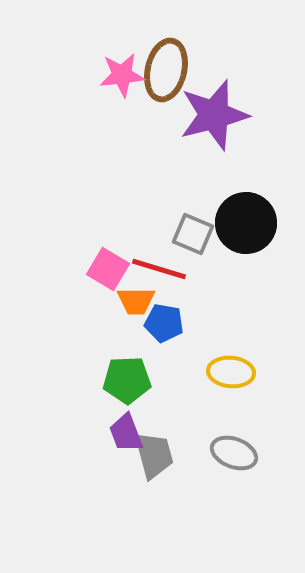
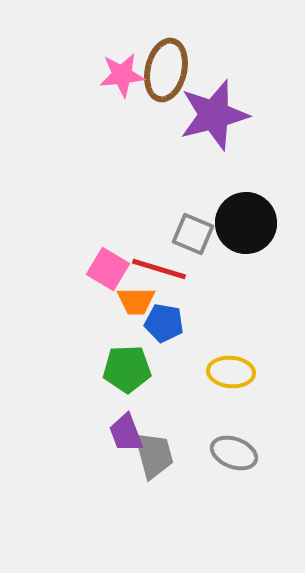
green pentagon: moved 11 px up
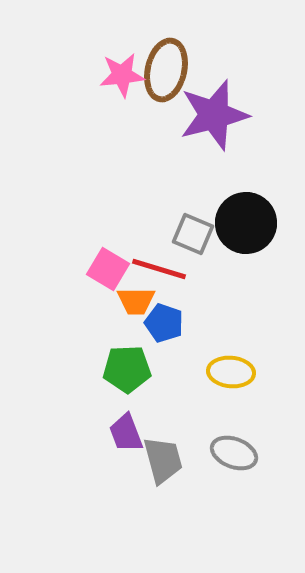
blue pentagon: rotated 9 degrees clockwise
gray trapezoid: moved 9 px right, 5 px down
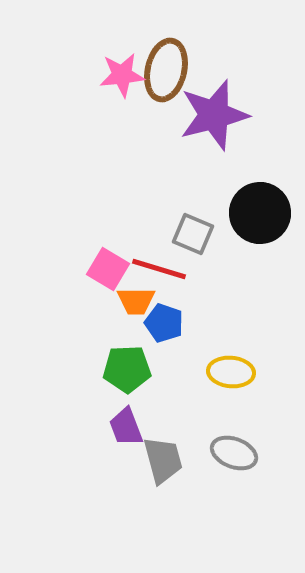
black circle: moved 14 px right, 10 px up
purple trapezoid: moved 6 px up
